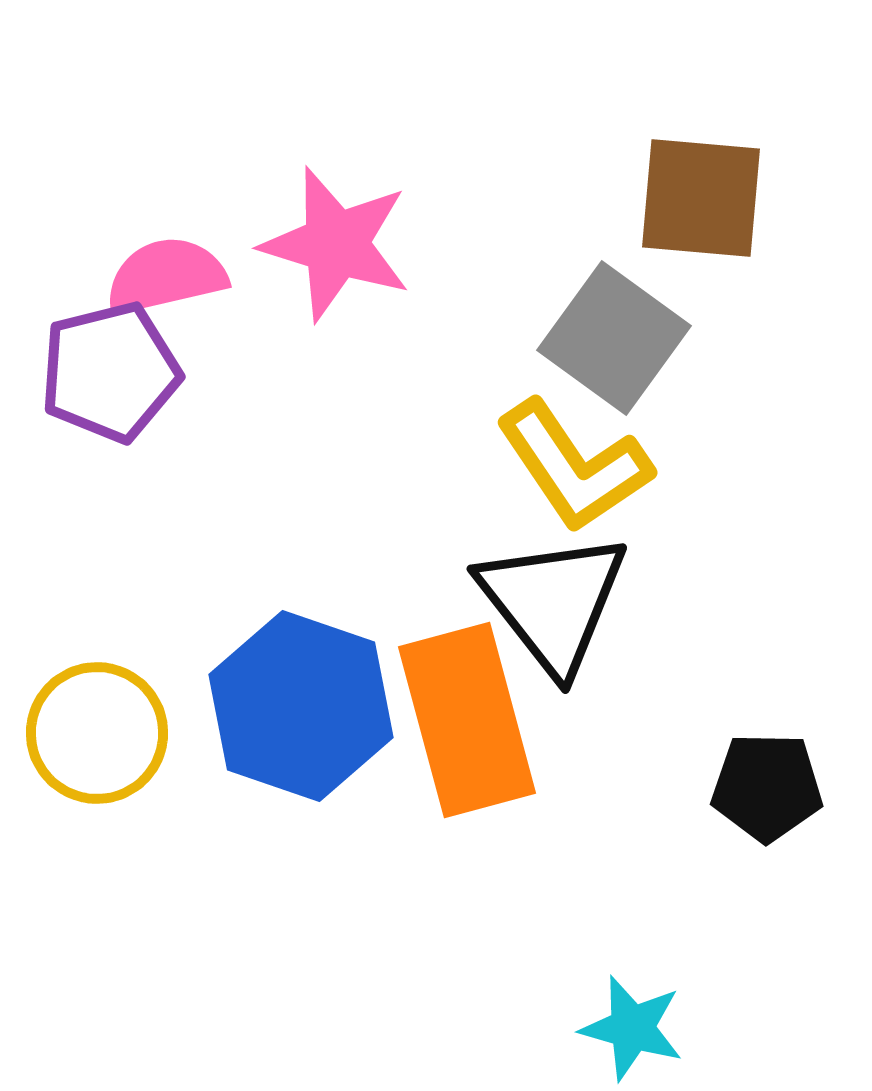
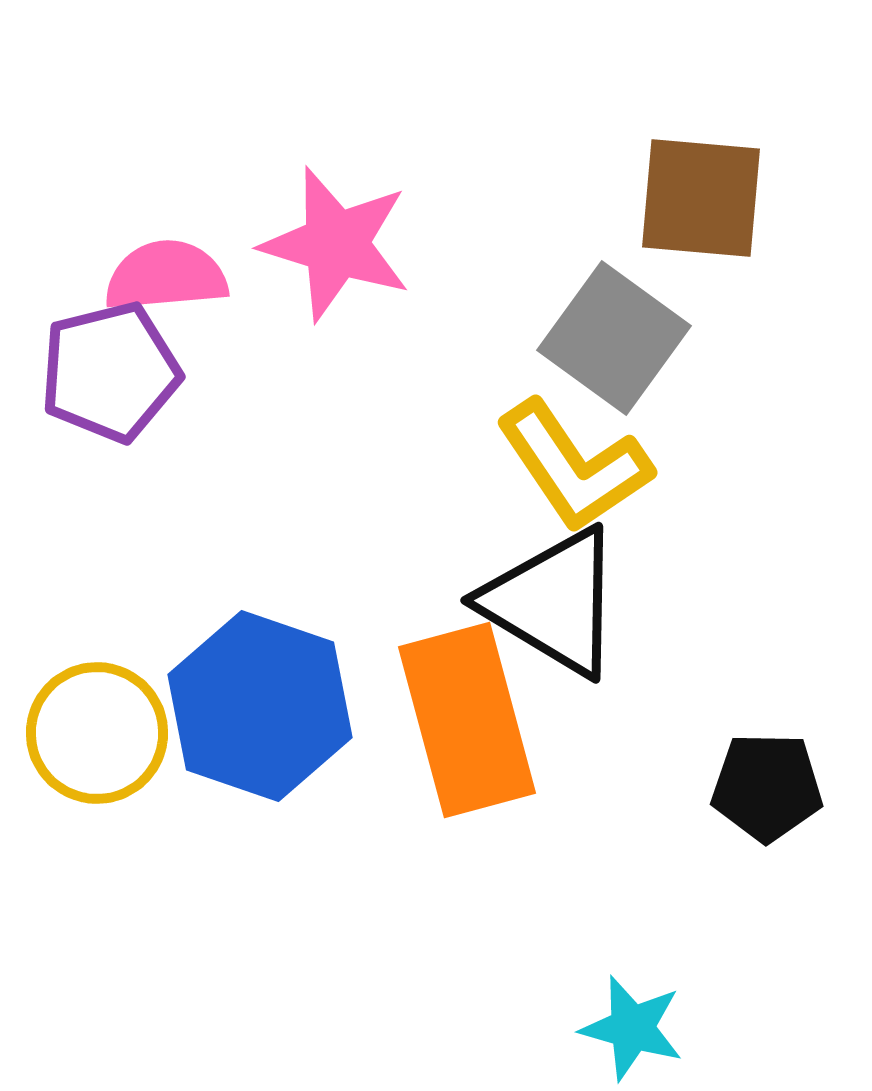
pink semicircle: rotated 8 degrees clockwise
black triangle: rotated 21 degrees counterclockwise
blue hexagon: moved 41 px left
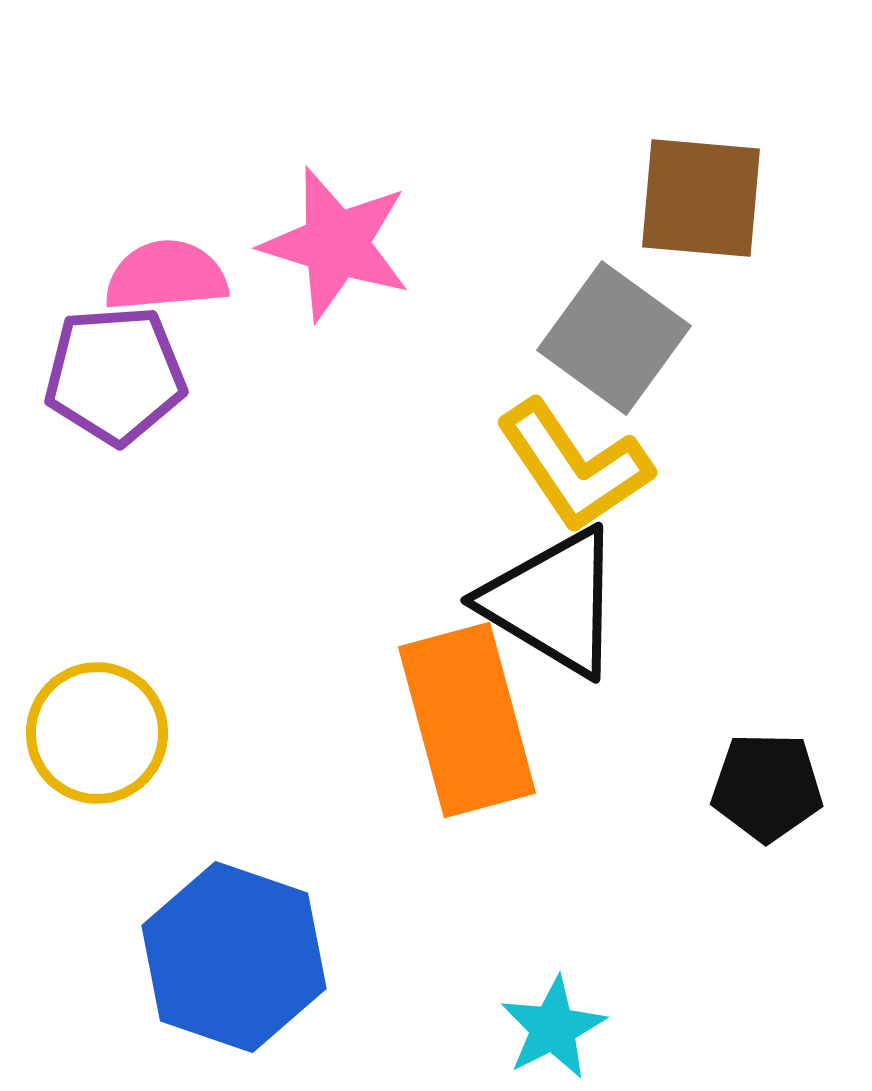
purple pentagon: moved 5 px right, 3 px down; rotated 10 degrees clockwise
blue hexagon: moved 26 px left, 251 px down
cyan star: moved 79 px left; rotated 29 degrees clockwise
